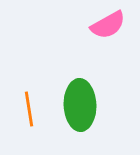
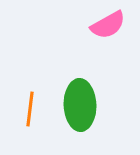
orange line: moved 1 px right; rotated 16 degrees clockwise
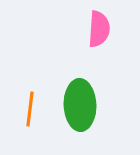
pink semicircle: moved 9 px left, 4 px down; rotated 57 degrees counterclockwise
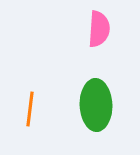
green ellipse: moved 16 px right
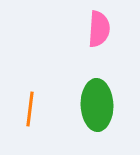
green ellipse: moved 1 px right
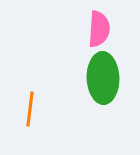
green ellipse: moved 6 px right, 27 px up
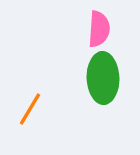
orange line: rotated 24 degrees clockwise
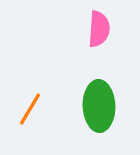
green ellipse: moved 4 px left, 28 px down
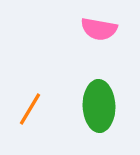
pink semicircle: rotated 96 degrees clockwise
